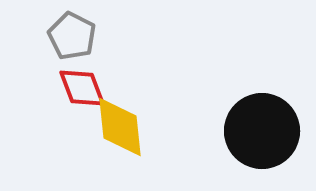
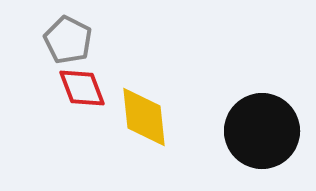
gray pentagon: moved 4 px left, 4 px down
yellow diamond: moved 24 px right, 10 px up
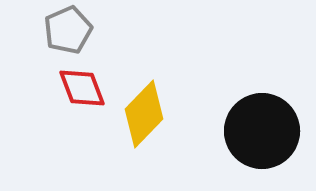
gray pentagon: moved 10 px up; rotated 21 degrees clockwise
yellow diamond: moved 3 px up; rotated 50 degrees clockwise
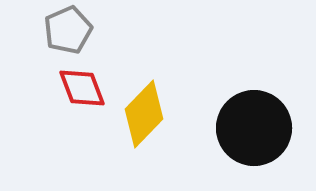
black circle: moved 8 px left, 3 px up
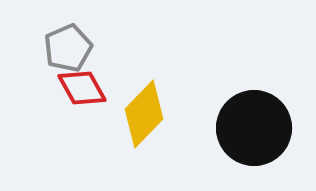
gray pentagon: moved 18 px down
red diamond: rotated 9 degrees counterclockwise
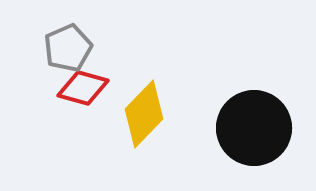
red diamond: moved 1 px right; rotated 45 degrees counterclockwise
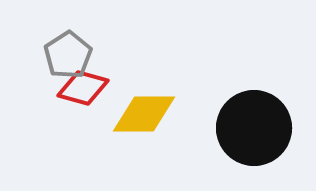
gray pentagon: moved 7 px down; rotated 9 degrees counterclockwise
yellow diamond: rotated 46 degrees clockwise
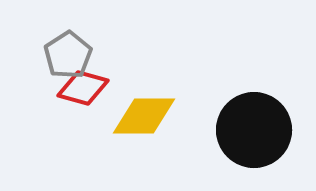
yellow diamond: moved 2 px down
black circle: moved 2 px down
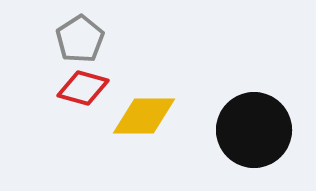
gray pentagon: moved 12 px right, 16 px up
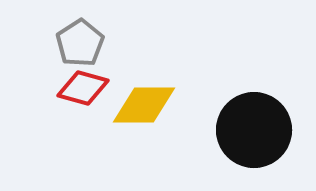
gray pentagon: moved 4 px down
yellow diamond: moved 11 px up
